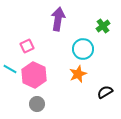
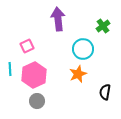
purple arrow: rotated 15 degrees counterclockwise
cyan line: rotated 56 degrees clockwise
pink hexagon: rotated 10 degrees clockwise
black semicircle: rotated 49 degrees counterclockwise
gray circle: moved 3 px up
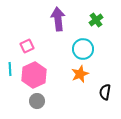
green cross: moved 7 px left, 6 px up
orange star: moved 2 px right
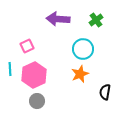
purple arrow: rotated 80 degrees counterclockwise
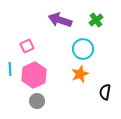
purple arrow: moved 2 px right, 1 px down; rotated 15 degrees clockwise
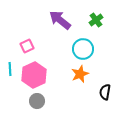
purple arrow: rotated 20 degrees clockwise
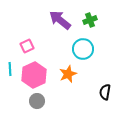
green cross: moved 6 px left; rotated 16 degrees clockwise
orange star: moved 12 px left
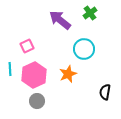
green cross: moved 7 px up; rotated 16 degrees counterclockwise
cyan circle: moved 1 px right
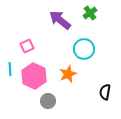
pink hexagon: moved 1 px down; rotated 10 degrees counterclockwise
gray circle: moved 11 px right
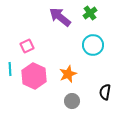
purple arrow: moved 3 px up
cyan circle: moved 9 px right, 4 px up
gray circle: moved 24 px right
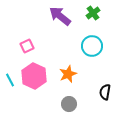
green cross: moved 3 px right
purple arrow: moved 1 px up
cyan circle: moved 1 px left, 1 px down
cyan line: moved 11 px down; rotated 24 degrees counterclockwise
gray circle: moved 3 px left, 3 px down
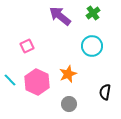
pink hexagon: moved 3 px right, 6 px down
cyan line: rotated 16 degrees counterclockwise
